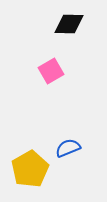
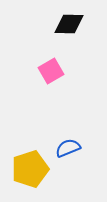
yellow pentagon: rotated 12 degrees clockwise
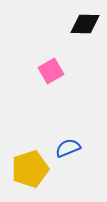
black diamond: moved 16 px right
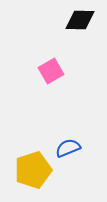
black diamond: moved 5 px left, 4 px up
yellow pentagon: moved 3 px right, 1 px down
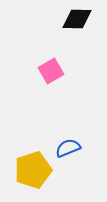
black diamond: moved 3 px left, 1 px up
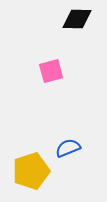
pink square: rotated 15 degrees clockwise
yellow pentagon: moved 2 px left, 1 px down
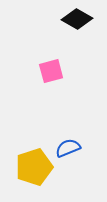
black diamond: rotated 28 degrees clockwise
yellow pentagon: moved 3 px right, 4 px up
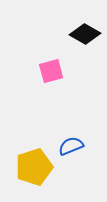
black diamond: moved 8 px right, 15 px down
blue semicircle: moved 3 px right, 2 px up
